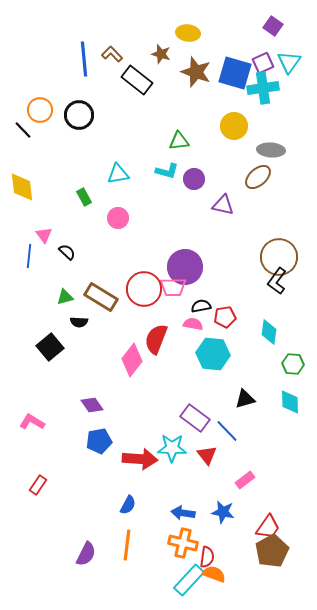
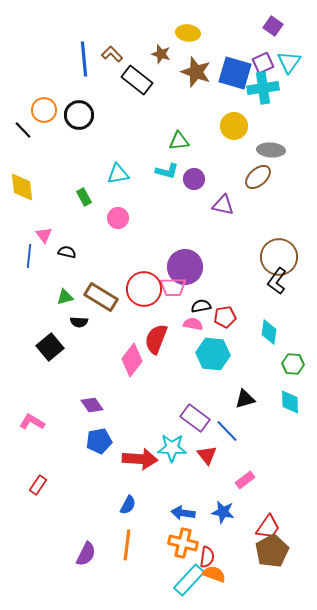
orange circle at (40, 110): moved 4 px right
black semicircle at (67, 252): rotated 30 degrees counterclockwise
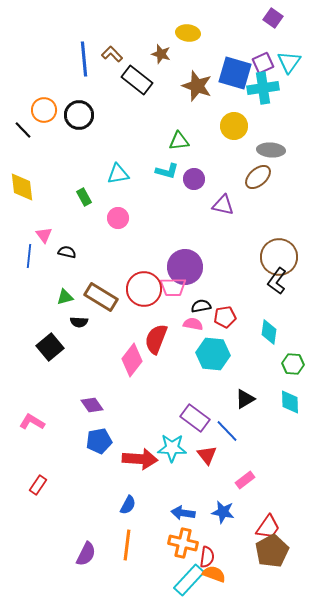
purple square at (273, 26): moved 8 px up
brown star at (196, 72): moved 1 px right, 14 px down
black triangle at (245, 399): rotated 15 degrees counterclockwise
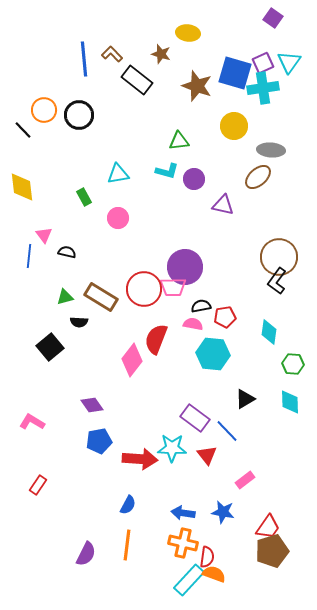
brown pentagon at (272, 551): rotated 12 degrees clockwise
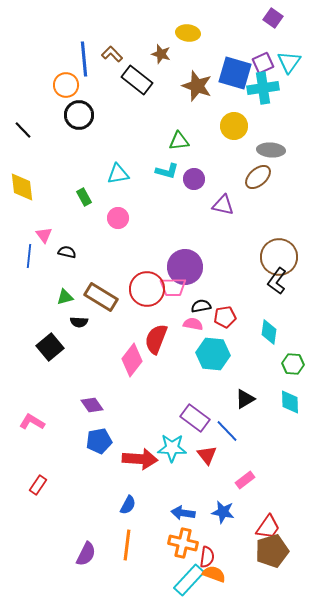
orange circle at (44, 110): moved 22 px right, 25 px up
red circle at (144, 289): moved 3 px right
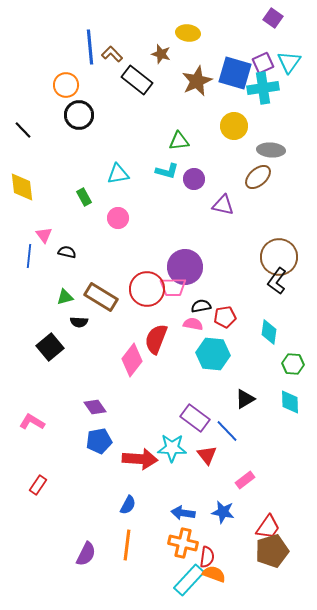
blue line at (84, 59): moved 6 px right, 12 px up
brown star at (197, 86): moved 5 px up; rotated 28 degrees clockwise
purple diamond at (92, 405): moved 3 px right, 2 px down
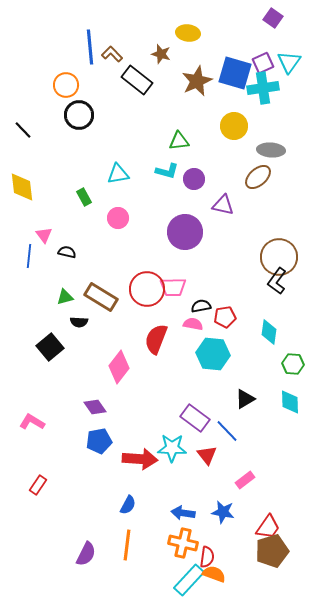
purple circle at (185, 267): moved 35 px up
pink diamond at (132, 360): moved 13 px left, 7 px down
